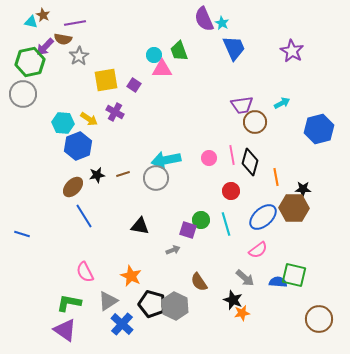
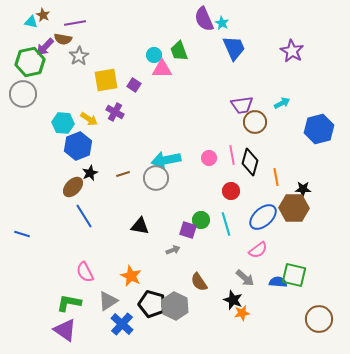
black star at (97, 175): moved 7 px left, 2 px up; rotated 14 degrees counterclockwise
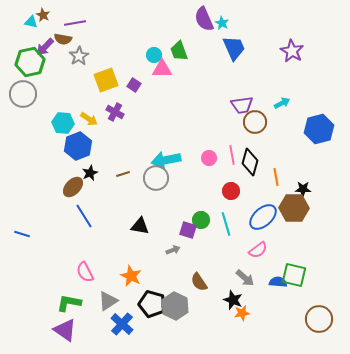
yellow square at (106, 80): rotated 10 degrees counterclockwise
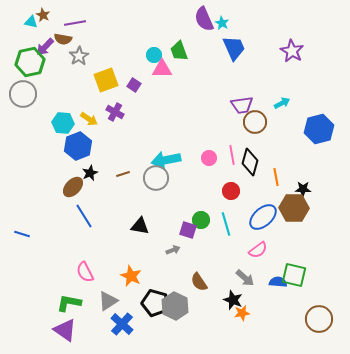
black pentagon at (152, 304): moved 3 px right, 1 px up
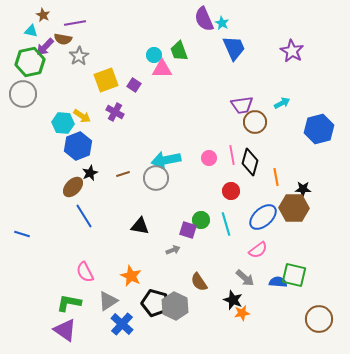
cyan triangle at (31, 22): moved 9 px down
yellow arrow at (89, 119): moved 7 px left, 3 px up
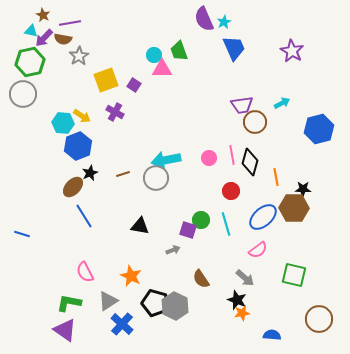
purple line at (75, 23): moved 5 px left
cyan star at (222, 23): moved 2 px right, 1 px up; rotated 16 degrees clockwise
purple arrow at (45, 47): moved 1 px left, 9 px up
brown semicircle at (199, 282): moved 2 px right, 3 px up
blue semicircle at (278, 282): moved 6 px left, 53 px down
black star at (233, 300): moved 4 px right
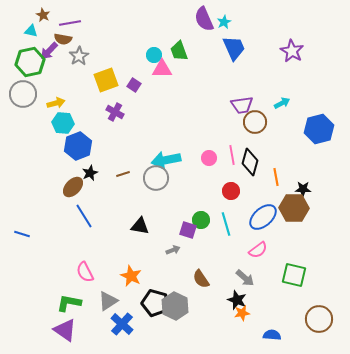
purple arrow at (44, 38): moved 5 px right, 13 px down
yellow arrow at (82, 116): moved 26 px left, 13 px up; rotated 48 degrees counterclockwise
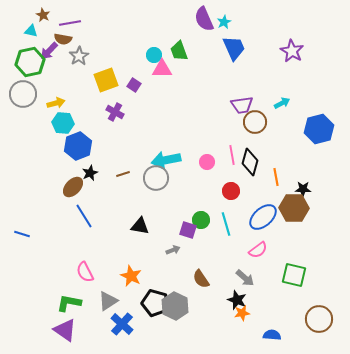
pink circle at (209, 158): moved 2 px left, 4 px down
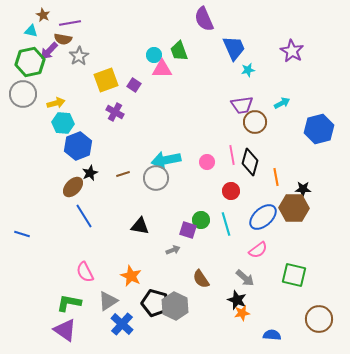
cyan star at (224, 22): moved 24 px right, 48 px down; rotated 16 degrees clockwise
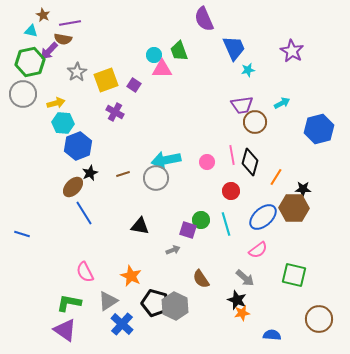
gray star at (79, 56): moved 2 px left, 16 px down
orange line at (276, 177): rotated 42 degrees clockwise
blue line at (84, 216): moved 3 px up
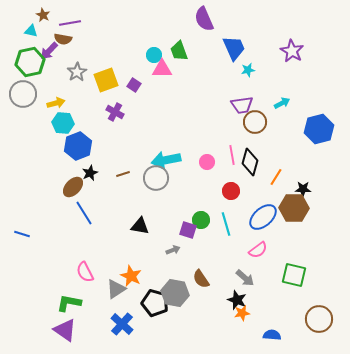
gray triangle at (108, 301): moved 8 px right, 12 px up
gray hexagon at (175, 306): moved 13 px up; rotated 16 degrees counterclockwise
